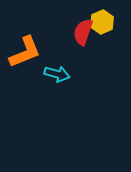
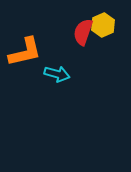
yellow hexagon: moved 1 px right, 3 px down
orange L-shape: rotated 9 degrees clockwise
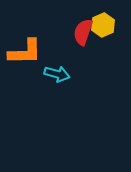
orange L-shape: rotated 12 degrees clockwise
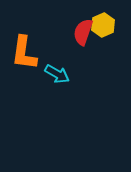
orange L-shape: moved 1 px left, 1 px down; rotated 99 degrees clockwise
cyan arrow: rotated 15 degrees clockwise
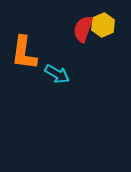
red semicircle: moved 3 px up
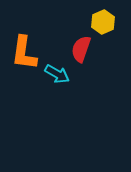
yellow hexagon: moved 3 px up
red semicircle: moved 2 px left, 20 px down
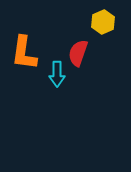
red semicircle: moved 3 px left, 4 px down
cyan arrow: rotated 60 degrees clockwise
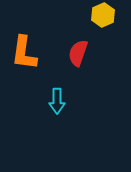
yellow hexagon: moved 7 px up
cyan arrow: moved 27 px down
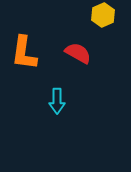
red semicircle: rotated 100 degrees clockwise
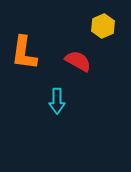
yellow hexagon: moved 11 px down
red semicircle: moved 8 px down
